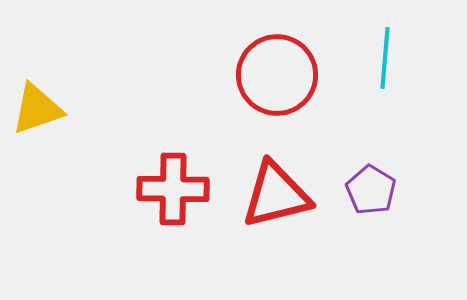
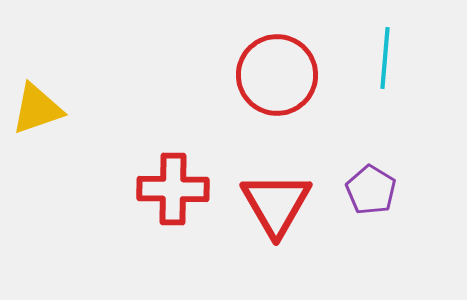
red triangle: moved 9 px down; rotated 46 degrees counterclockwise
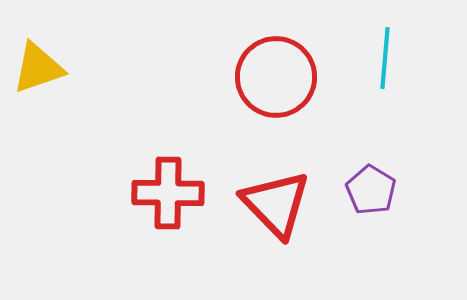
red circle: moved 1 px left, 2 px down
yellow triangle: moved 1 px right, 41 px up
red cross: moved 5 px left, 4 px down
red triangle: rotated 14 degrees counterclockwise
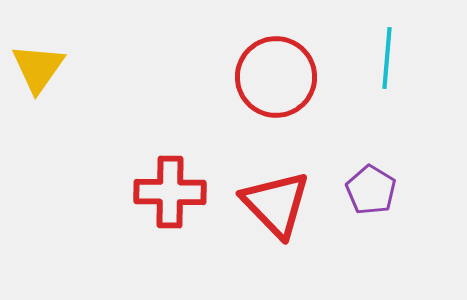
cyan line: moved 2 px right
yellow triangle: rotated 36 degrees counterclockwise
red cross: moved 2 px right, 1 px up
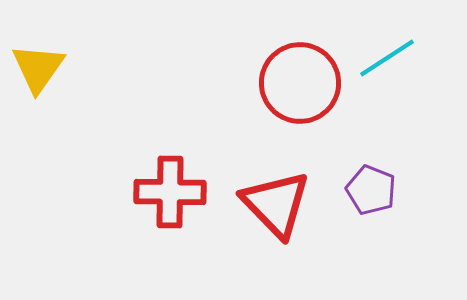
cyan line: rotated 52 degrees clockwise
red circle: moved 24 px right, 6 px down
purple pentagon: rotated 9 degrees counterclockwise
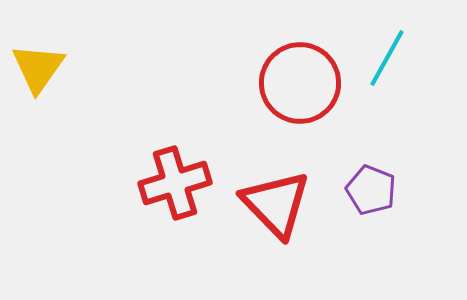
cyan line: rotated 28 degrees counterclockwise
red cross: moved 5 px right, 9 px up; rotated 18 degrees counterclockwise
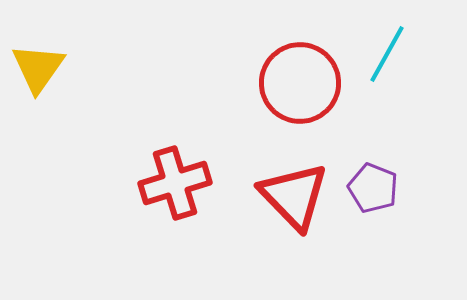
cyan line: moved 4 px up
purple pentagon: moved 2 px right, 2 px up
red triangle: moved 18 px right, 8 px up
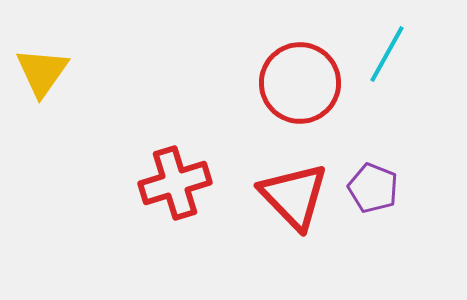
yellow triangle: moved 4 px right, 4 px down
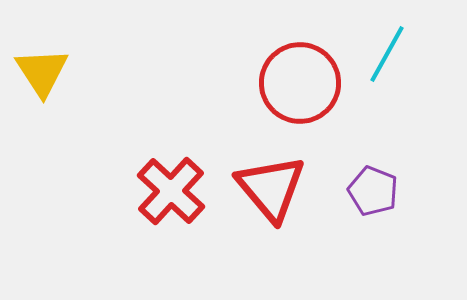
yellow triangle: rotated 8 degrees counterclockwise
red cross: moved 4 px left, 8 px down; rotated 30 degrees counterclockwise
purple pentagon: moved 3 px down
red triangle: moved 23 px left, 8 px up; rotated 4 degrees clockwise
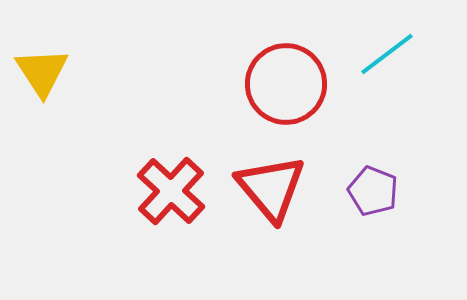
cyan line: rotated 24 degrees clockwise
red circle: moved 14 px left, 1 px down
